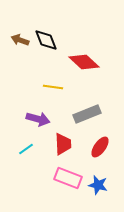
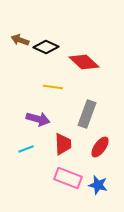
black diamond: moved 7 px down; rotated 45 degrees counterclockwise
gray rectangle: rotated 48 degrees counterclockwise
cyan line: rotated 14 degrees clockwise
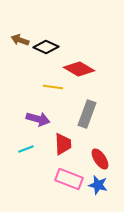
red diamond: moved 5 px left, 7 px down; rotated 12 degrees counterclockwise
red ellipse: moved 12 px down; rotated 70 degrees counterclockwise
pink rectangle: moved 1 px right, 1 px down
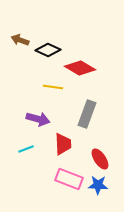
black diamond: moved 2 px right, 3 px down
red diamond: moved 1 px right, 1 px up
blue star: rotated 12 degrees counterclockwise
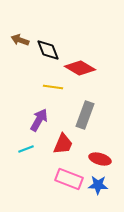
black diamond: rotated 45 degrees clockwise
gray rectangle: moved 2 px left, 1 px down
purple arrow: moved 1 px right, 1 px down; rotated 75 degrees counterclockwise
red trapezoid: rotated 25 degrees clockwise
red ellipse: rotated 40 degrees counterclockwise
